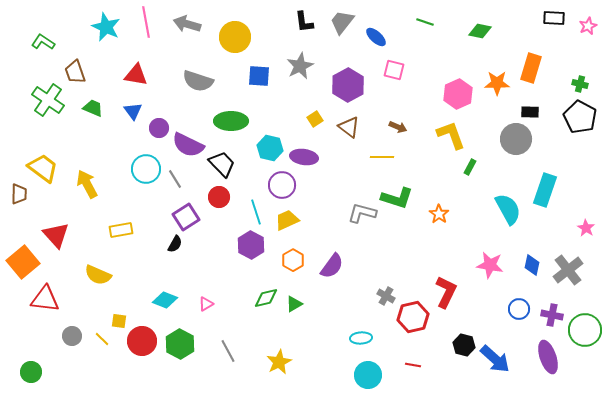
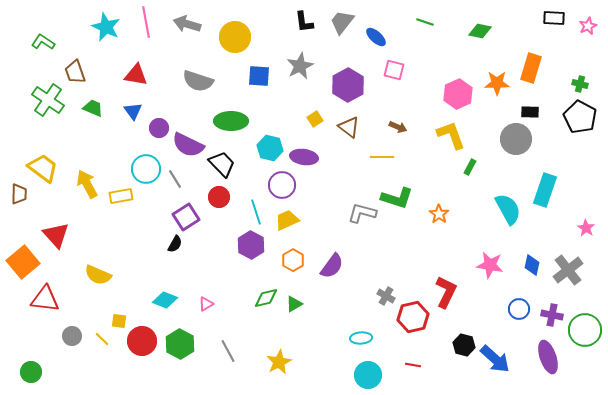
yellow rectangle at (121, 230): moved 34 px up
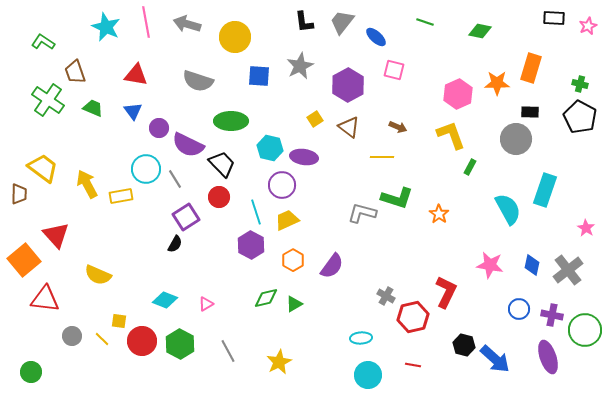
orange square at (23, 262): moved 1 px right, 2 px up
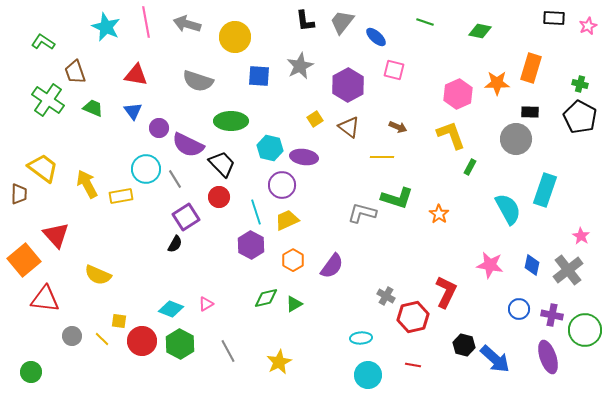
black L-shape at (304, 22): moved 1 px right, 1 px up
pink star at (586, 228): moved 5 px left, 8 px down
cyan diamond at (165, 300): moved 6 px right, 9 px down
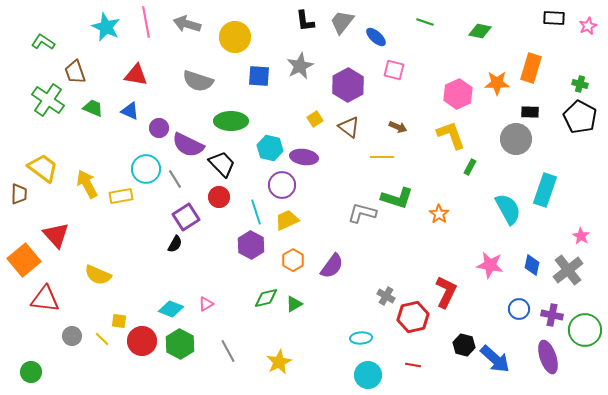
blue triangle at (133, 111): moved 3 px left; rotated 30 degrees counterclockwise
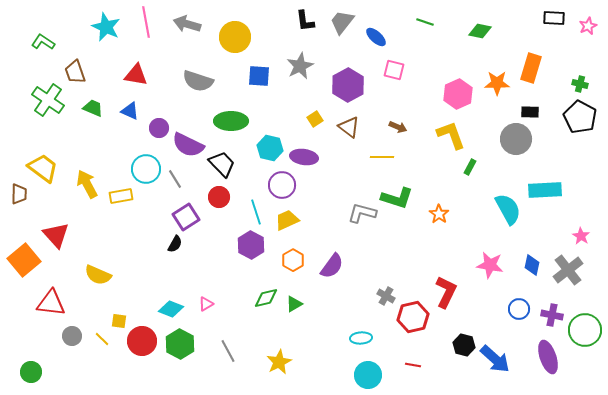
cyan rectangle at (545, 190): rotated 68 degrees clockwise
red triangle at (45, 299): moved 6 px right, 4 px down
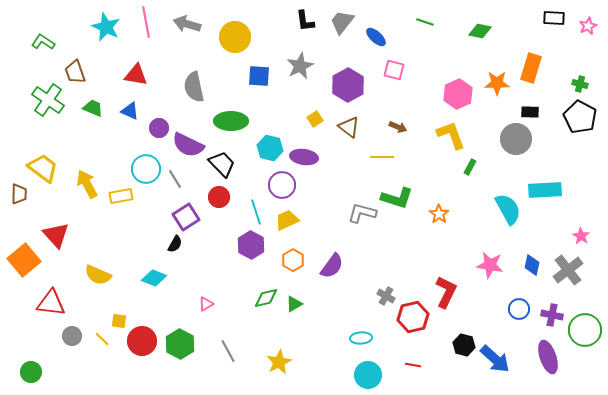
gray semicircle at (198, 81): moved 4 px left, 6 px down; rotated 60 degrees clockwise
cyan diamond at (171, 309): moved 17 px left, 31 px up
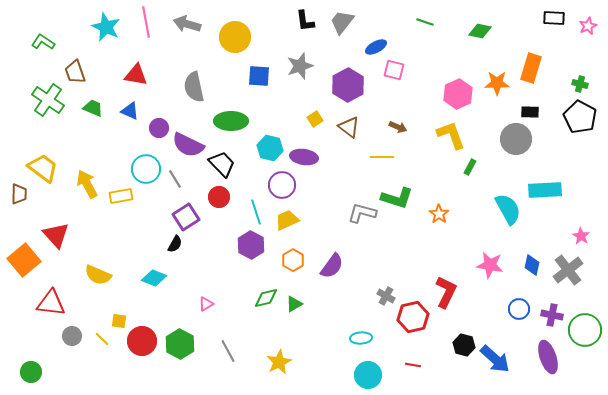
blue ellipse at (376, 37): moved 10 px down; rotated 70 degrees counterclockwise
gray star at (300, 66): rotated 8 degrees clockwise
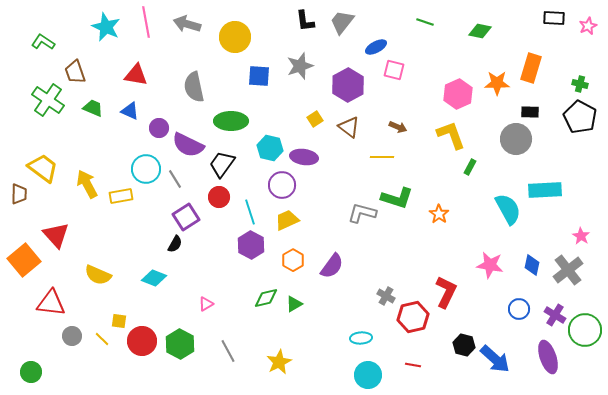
black trapezoid at (222, 164): rotated 100 degrees counterclockwise
cyan line at (256, 212): moved 6 px left
purple cross at (552, 315): moved 3 px right; rotated 20 degrees clockwise
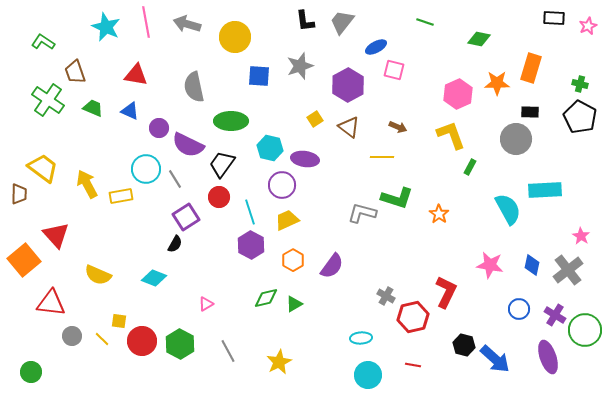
green diamond at (480, 31): moved 1 px left, 8 px down
purple ellipse at (304, 157): moved 1 px right, 2 px down
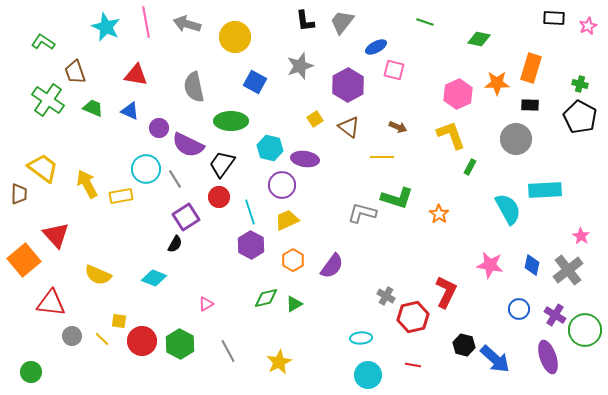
blue square at (259, 76): moved 4 px left, 6 px down; rotated 25 degrees clockwise
black rectangle at (530, 112): moved 7 px up
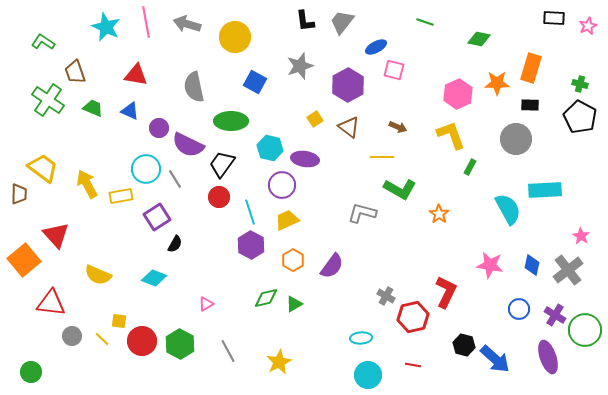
green L-shape at (397, 198): moved 3 px right, 9 px up; rotated 12 degrees clockwise
purple square at (186, 217): moved 29 px left
